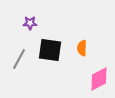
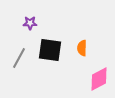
gray line: moved 1 px up
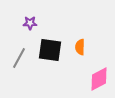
orange semicircle: moved 2 px left, 1 px up
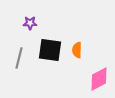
orange semicircle: moved 3 px left, 3 px down
gray line: rotated 15 degrees counterclockwise
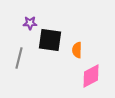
black square: moved 10 px up
pink diamond: moved 8 px left, 3 px up
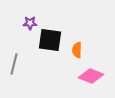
gray line: moved 5 px left, 6 px down
pink diamond: rotated 50 degrees clockwise
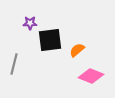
black square: rotated 15 degrees counterclockwise
orange semicircle: rotated 49 degrees clockwise
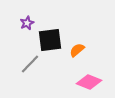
purple star: moved 3 px left; rotated 24 degrees counterclockwise
gray line: moved 16 px right; rotated 30 degrees clockwise
pink diamond: moved 2 px left, 6 px down
